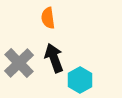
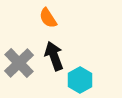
orange semicircle: rotated 25 degrees counterclockwise
black arrow: moved 2 px up
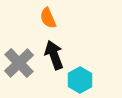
orange semicircle: rotated 10 degrees clockwise
black arrow: moved 1 px up
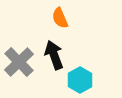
orange semicircle: moved 12 px right
gray cross: moved 1 px up
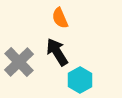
black arrow: moved 3 px right, 3 px up; rotated 12 degrees counterclockwise
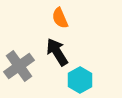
gray cross: moved 4 px down; rotated 8 degrees clockwise
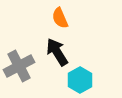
gray cross: rotated 8 degrees clockwise
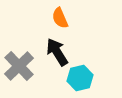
gray cross: rotated 16 degrees counterclockwise
cyan hexagon: moved 2 px up; rotated 15 degrees clockwise
